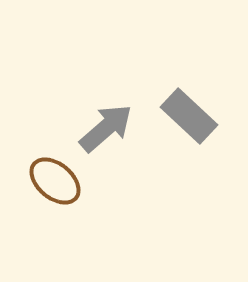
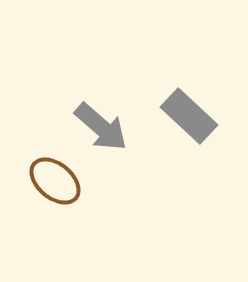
gray arrow: moved 5 px left, 1 px up; rotated 82 degrees clockwise
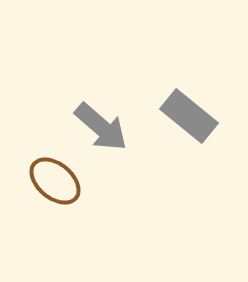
gray rectangle: rotated 4 degrees counterclockwise
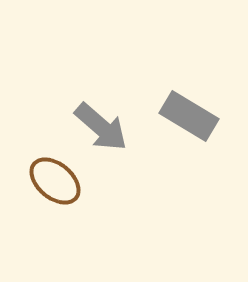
gray rectangle: rotated 8 degrees counterclockwise
